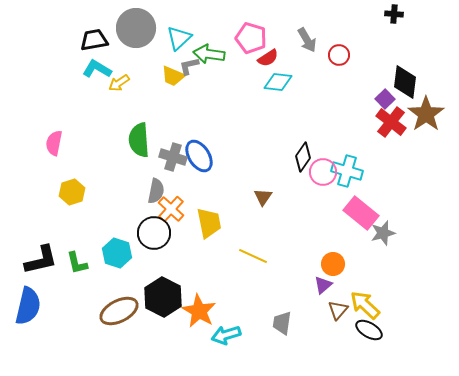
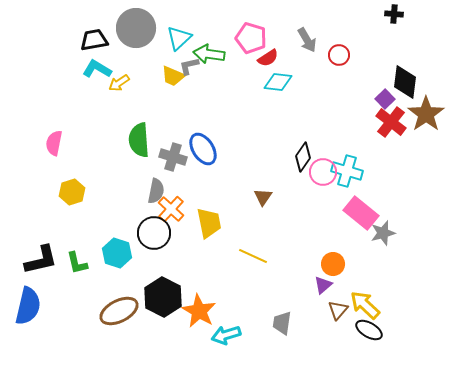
blue ellipse at (199, 156): moved 4 px right, 7 px up
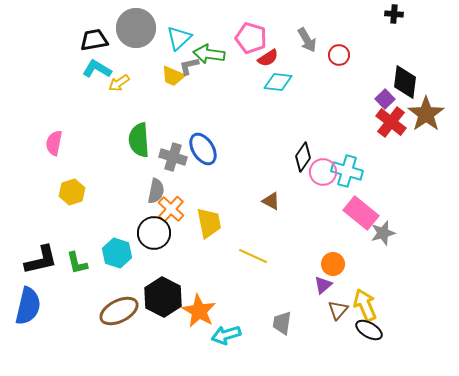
brown triangle at (263, 197): moved 8 px right, 4 px down; rotated 36 degrees counterclockwise
yellow arrow at (365, 305): rotated 24 degrees clockwise
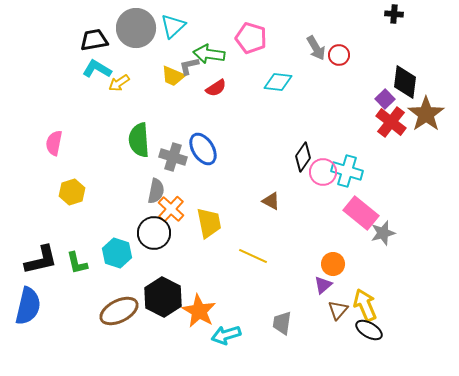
cyan triangle at (179, 38): moved 6 px left, 12 px up
gray arrow at (307, 40): moved 9 px right, 8 px down
red semicircle at (268, 58): moved 52 px left, 30 px down
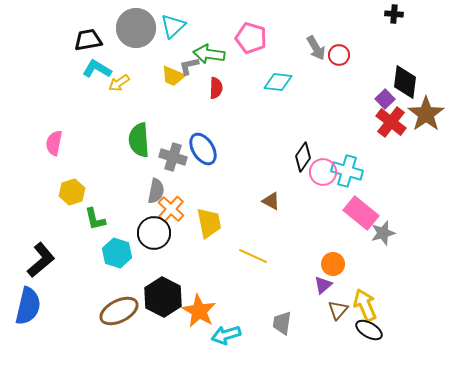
black trapezoid at (94, 40): moved 6 px left
red semicircle at (216, 88): rotated 55 degrees counterclockwise
black L-shape at (41, 260): rotated 27 degrees counterclockwise
green L-shape at (77, 263): moved 18 px right, 44 px up
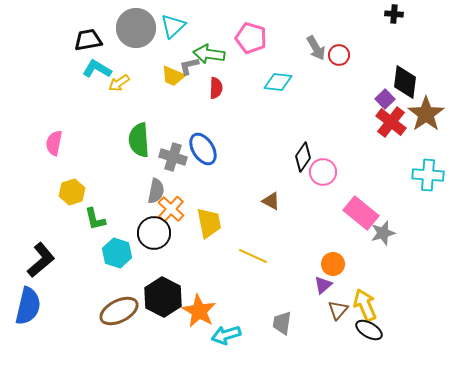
cyan cross at (347, 171): moved 81 px right, 4 px down; rotated 12 degrees counterclockwise
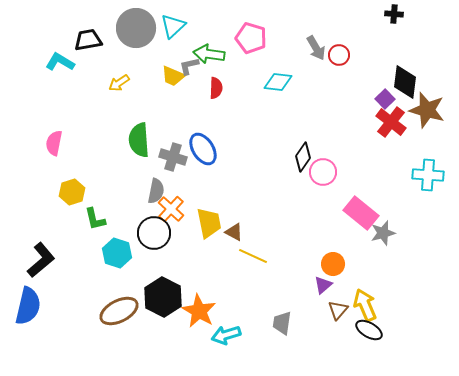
cyan L-shape at (97, 69): moved 37 px left, 7 px up
brown star at (426, 114): moved 1 px right, 4 px up; rotated 21 degrees counterclockwise
brown triangle at (271, 201): moved 37 px left, 31 px down
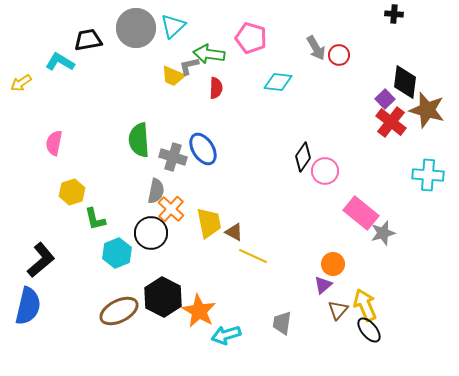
yellow arrow at (119, 83): moved 98 px left
pink circle at (323, 172): moved 2 px right, 1 px up
black circle at (154, 233): moved 3 px left
cyan hexagon at (117, 253): rotated 20 degrees clockwise
black ellipse at (369, 330): rotated 20 degrees clockwise
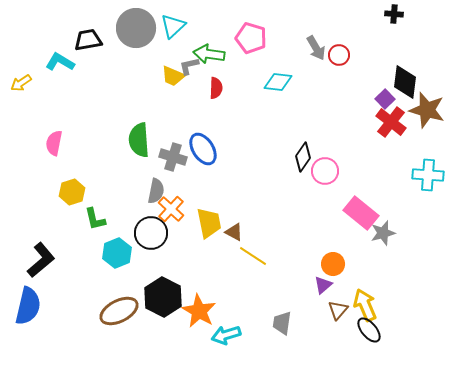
yellow line at (253, 256): rotated 8 degrees clockwise
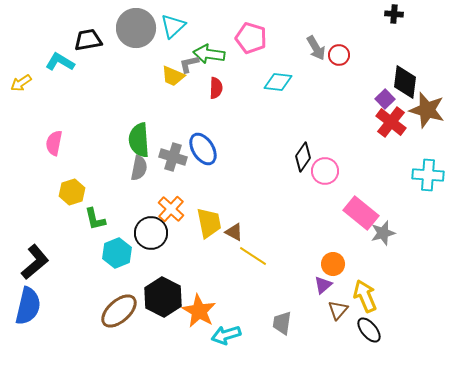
gray L-shape at (189, 66): moved 2 px up
gray semicircle at (156, 191): moved 17 px left, 23 px up
black L-shape at (41, 260): moved 6 px left, 2 px down
yellow arrow at (365, 305): moved 9 px up
brown ellipse at (119, 311): rotated 15 degrees counterclockwise
